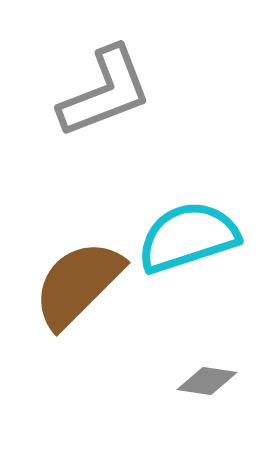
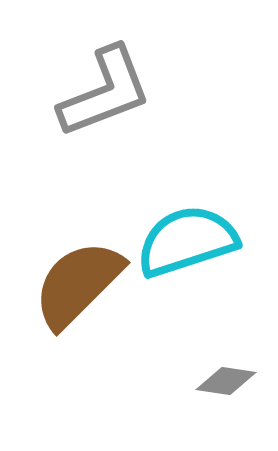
cyan semicircle: moved 1 px left, 4 px down
gray diamond: moved 19 px right
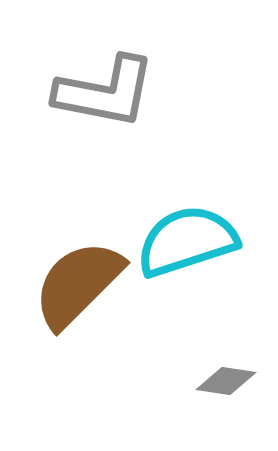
gray L-shape: rotated 32 degrees clockwise
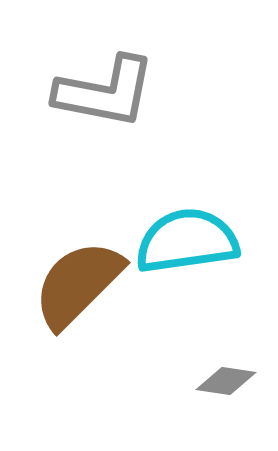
cyan semicircle: rotated 10 degrees clockwise
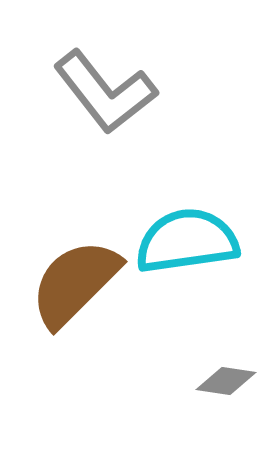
gray L-shape: rotated 41 degrees clockwise
brown semicircle: moved 3 px left, 1 px up
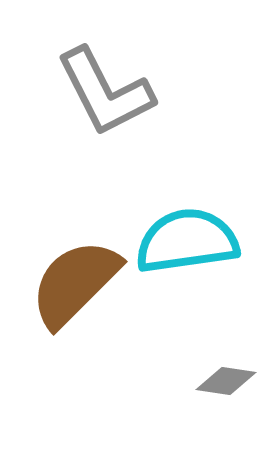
gray L-shape: rotated 11 degrees clockwise
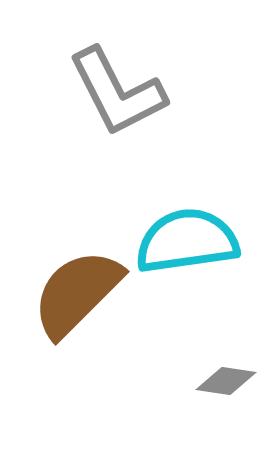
gray L-shape: moved 12 px right
brown semicircle: moved 2 px right, 10 px down
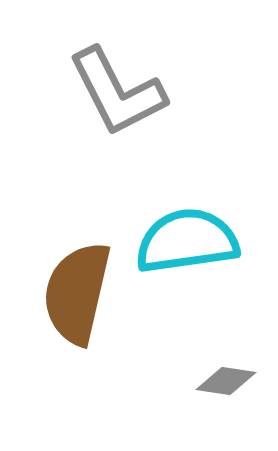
brown semicircle: rotated 32 degrees counterclockwise
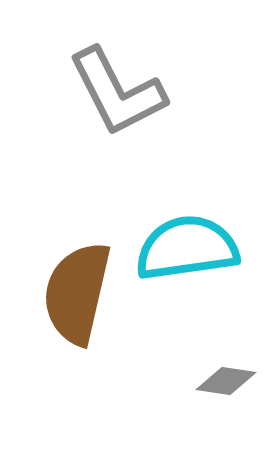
cyan semicircle: moved 7 px down
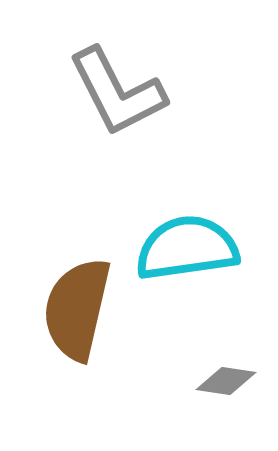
brown semicircle: moved 16 px down
